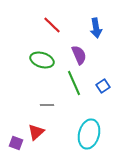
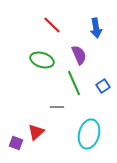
gray line: moved 10 px right, 2 px down
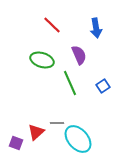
green line: moved 4 px left
gray line: moved 16 px down
cyan ellipse: moved 11 px left, 5 px down; rotated 56 degrees counterclockwise
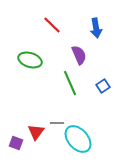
green ellipse: moved 12 px left
red triangle: rotated 12 degrees counterclockwise
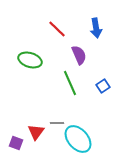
red line: moved 5 px right, 4 px down
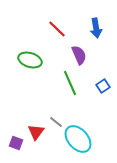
gray line: moved 1 px left, 1 px up; rotated 40 degrees clockwise
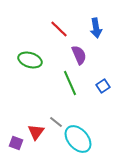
red line: moved 2 px right
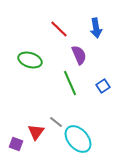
purple square: moved 1 px down
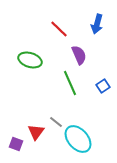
blue arrow: moved 1 px right, 4 px up; rotated 24 degrees clockwise
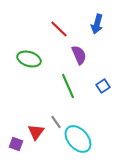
green ellipse: moved 1 px left, 1 px up
green line: moved 2 px left, 3 px down
gray line: rotated 16 degrees clockwise
